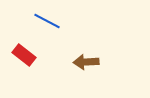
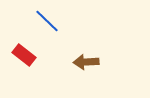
blue line: rotated 16 degrees clockwise
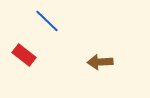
brown arrow: moved 14 px right
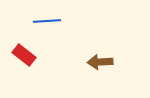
blue line: rotated 48 degrees counterclockwise
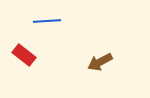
brown arrow: rotated 25 degrees counterclockwise
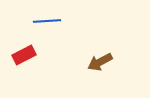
red rectangle: rotated 65 degrees counterclockwise
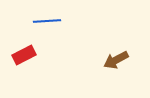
brown arrow: moved 16 px right, 2 px up
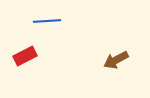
red rectangle: moved 1 px right, 1 px down
